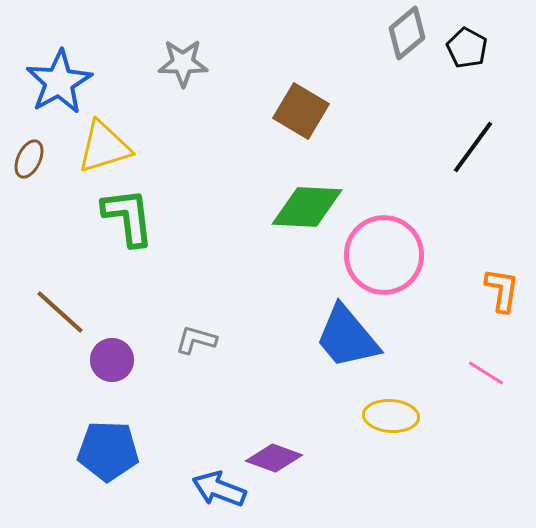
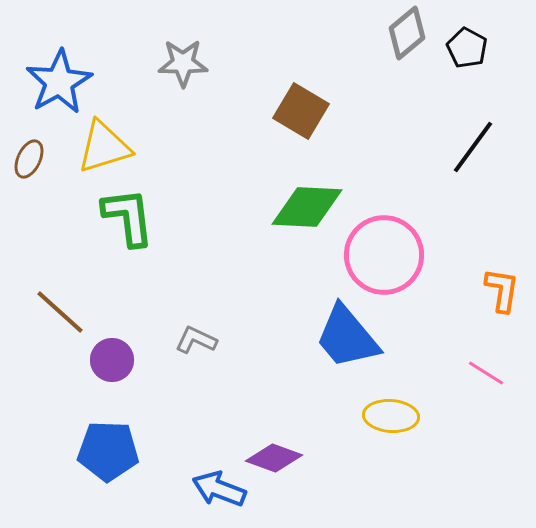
gray L-shape: rotated 9 degrees clockwise
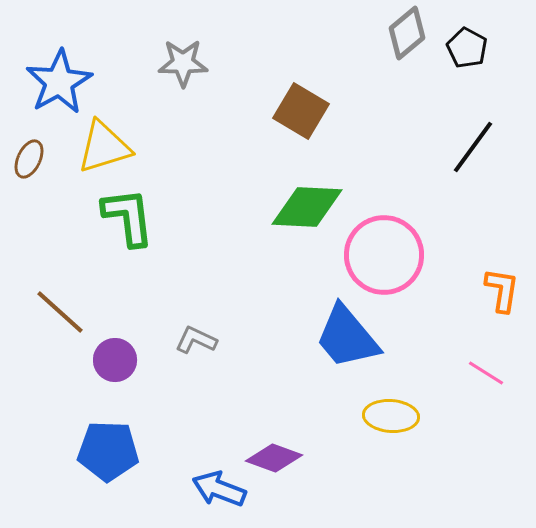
purple circle: moved 3 px right
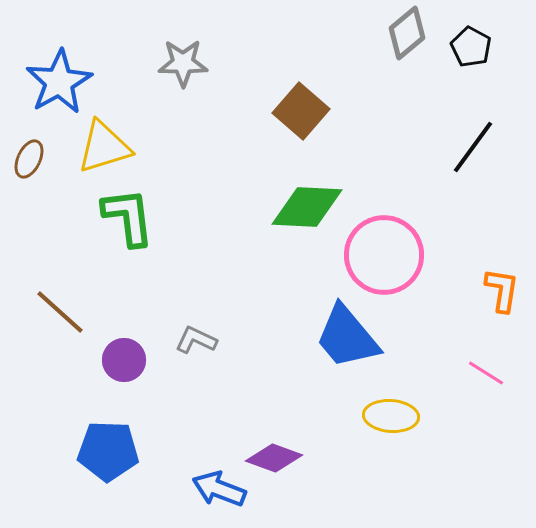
black pentagon: moved 4 px right, 1 px up
brown square: rotated 10 degrees clockwise
purple circle: moved 9 px right
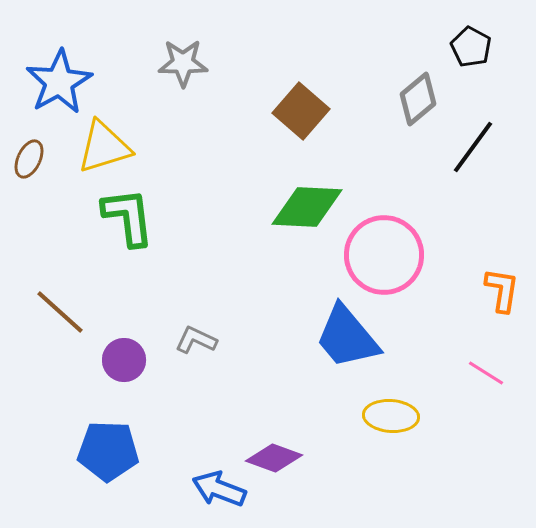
gray diamond: moved 11 px right, 66 px down
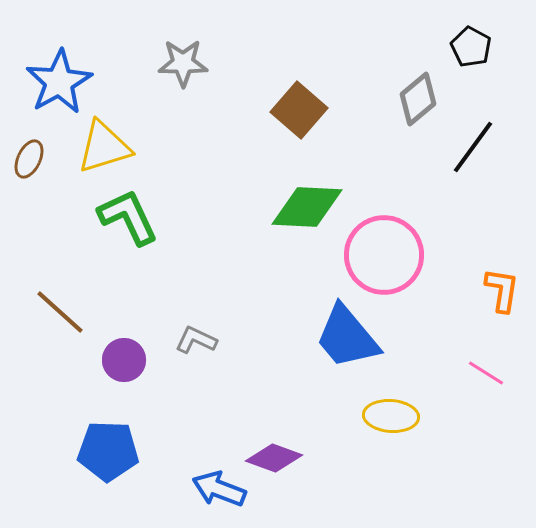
brown square: moved 2 px left, 1 px up
green L-shape: rotated 18 degrees counterclockwise
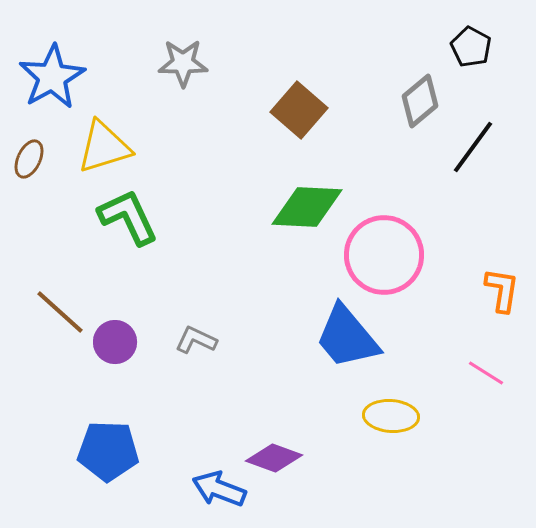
blue star: moved 7 px left, 5 px up
gray diamond: moved 2 px right, 2 px down
purple circle: moved 9 px left, 18 px up
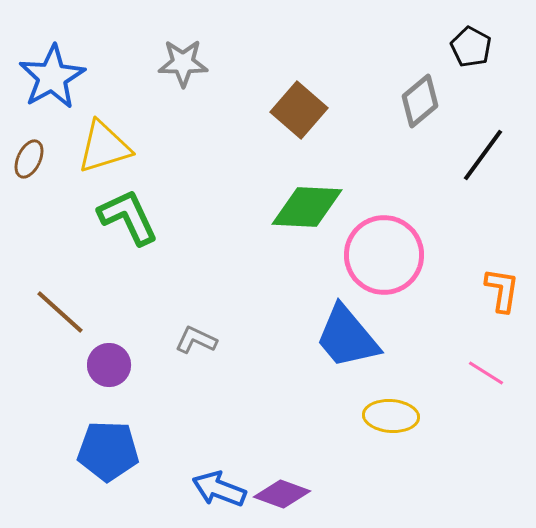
black line: moved 10 px right, 8 px down
purple circle: moved 6 px left, 23 px down
purple diamond: moved 8 px right, 36 px down
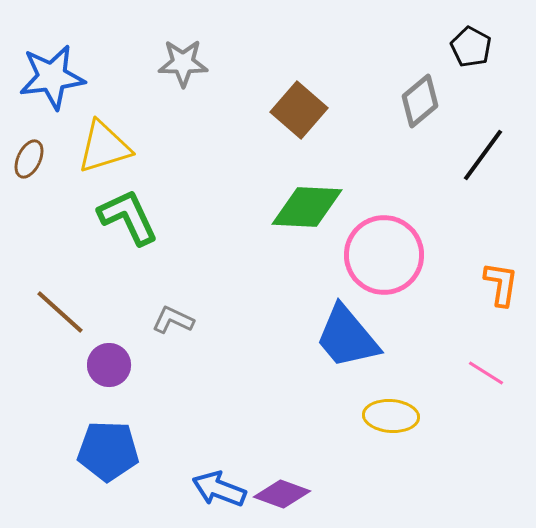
blue star: rotated 22 degrees clockwise
orange L-shape: moved 1 px left, 6 px up
gray L-shape: moved 23 px left, 20 px up
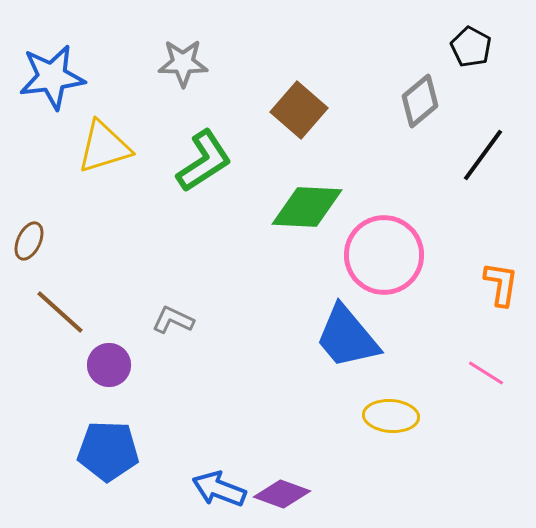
brown ellipse: moved 82 px down
green L-shape: moved 76 px right, 56 px up; rotated 82 degrees clockwise
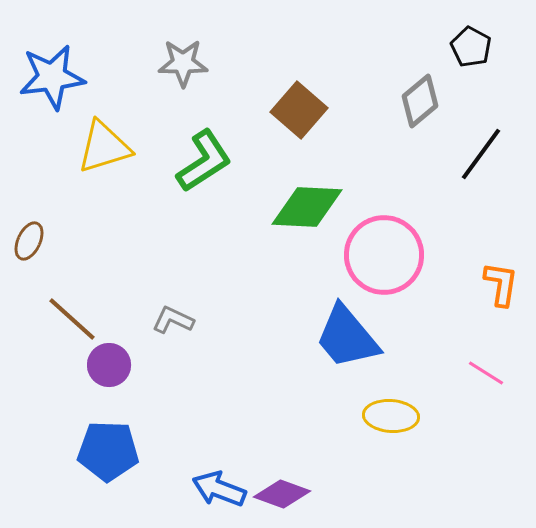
black line: moved 2 px left, 1 px up
brown line: moved 12 px right, 7 px down
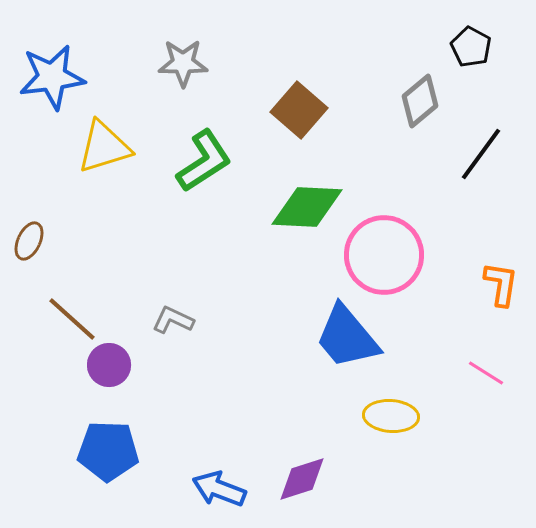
purple diamond: moved 20 px right, 15 px up; rotated 38 degrees counterclockwise
